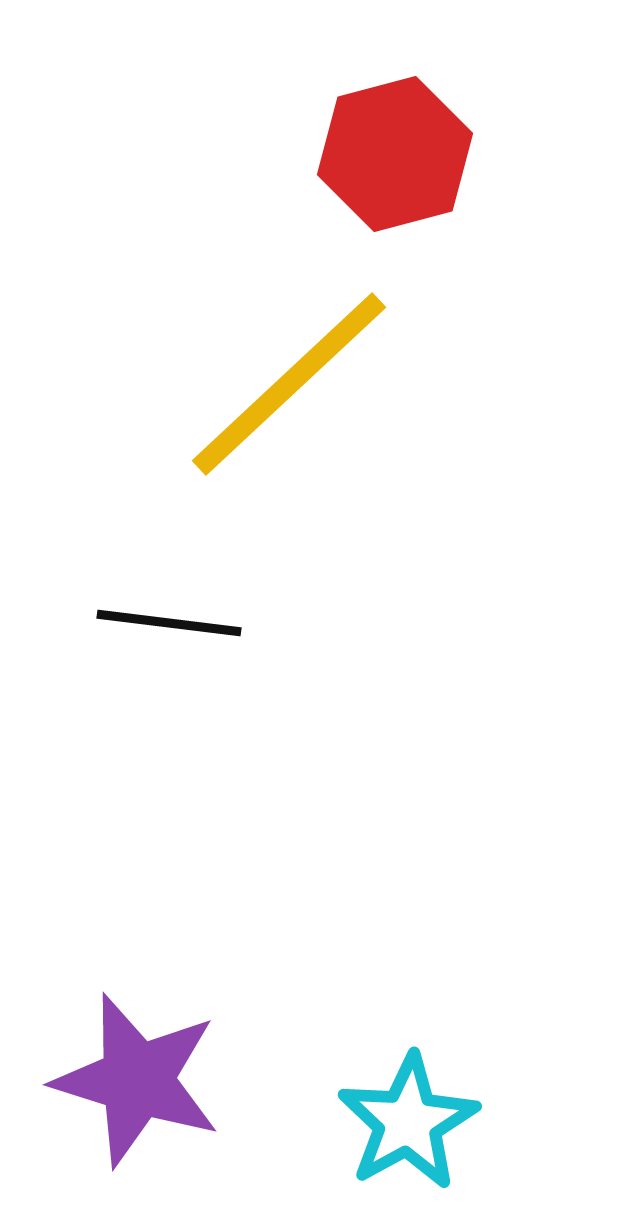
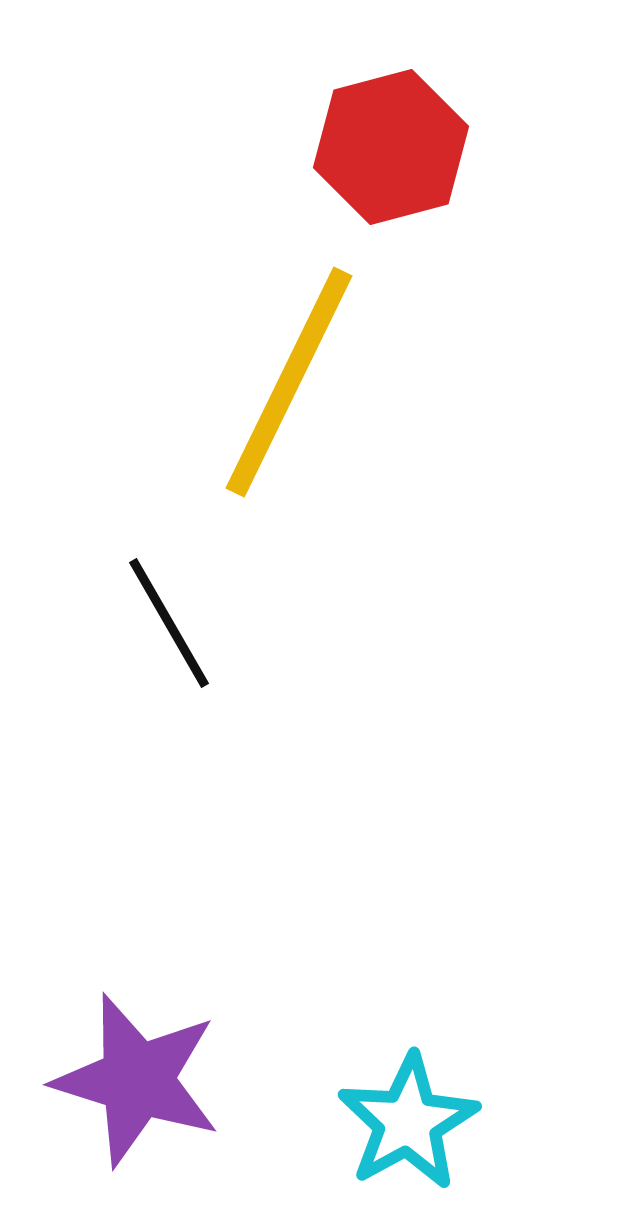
red hexagon: moved 4 px left, 7 px up
yellow line: moved 2 px up; rotated 21 degrees counterclockwise
black line: rotated 53 degrees clockwise
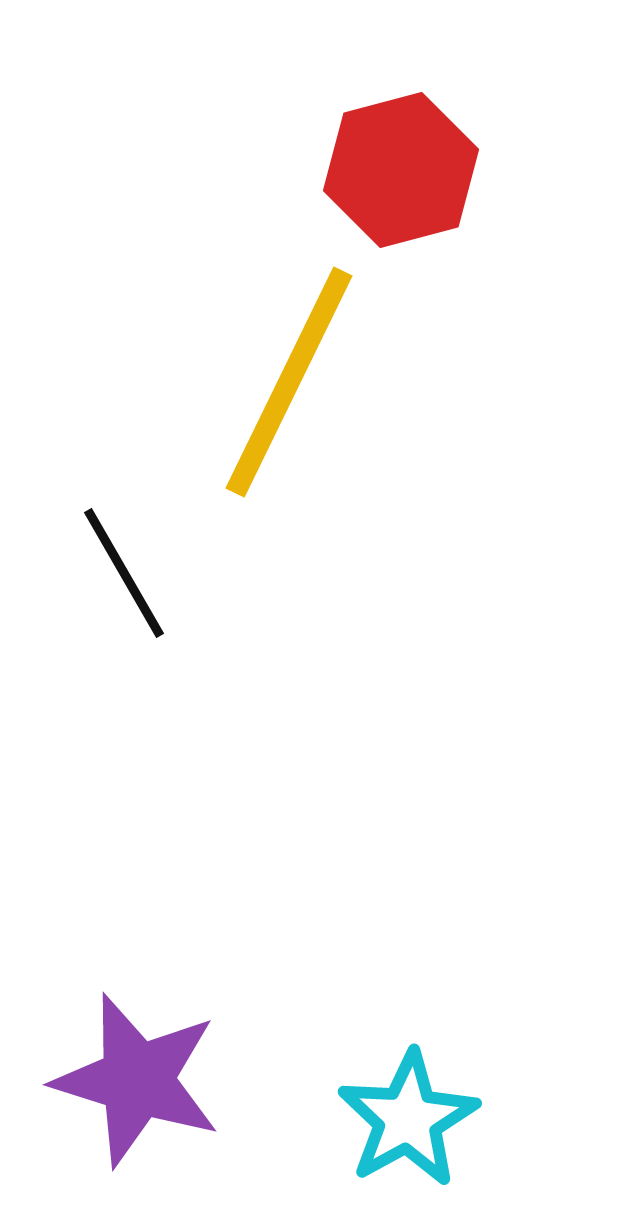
red hexagon: moved 10 px right, 23 px down
black line: moved 45 px left, 50 px up
cyan star: moved 3 px up
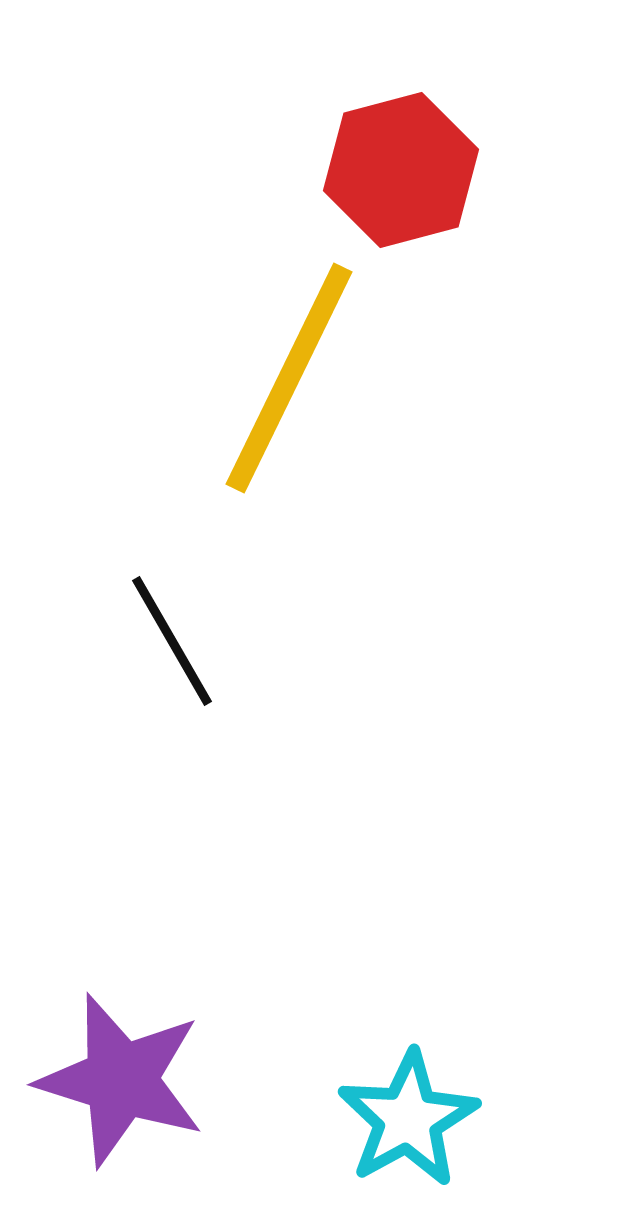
yellow line: moved 4 px up
black line: moved 48 px right, 68 px down
purple star: moved 16 px left
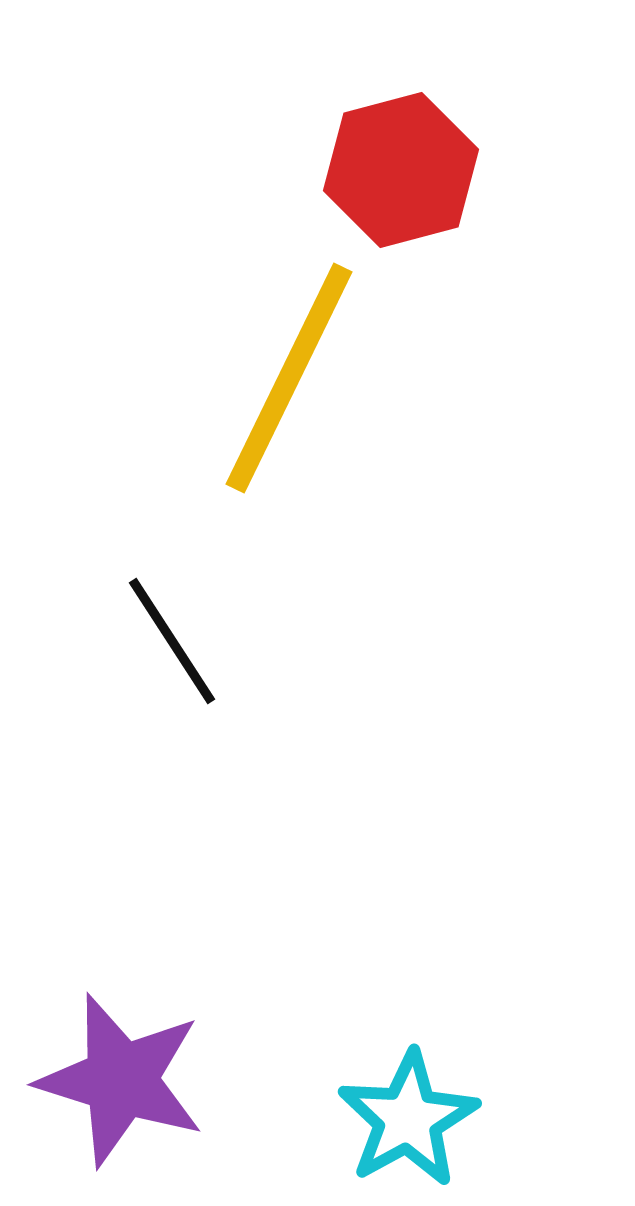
black line: rotated 3 degrees counterclockwise
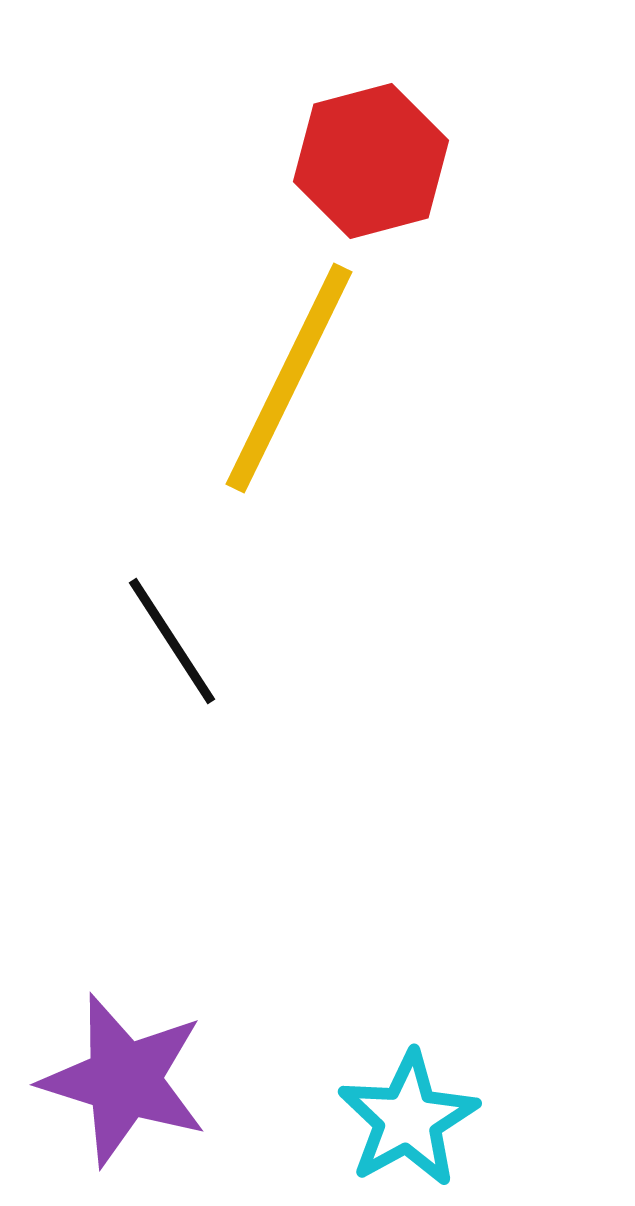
red hexagon: moved 30 px left, 9 px up
purple star: moved 3 px right
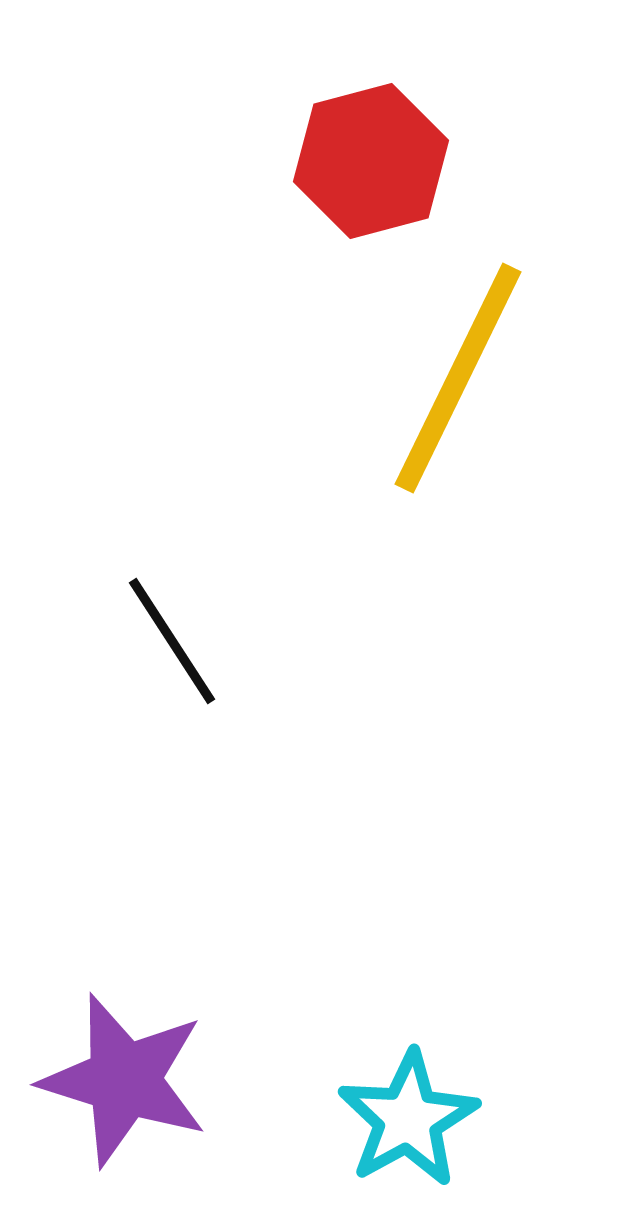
yellow line: moved 169 px right
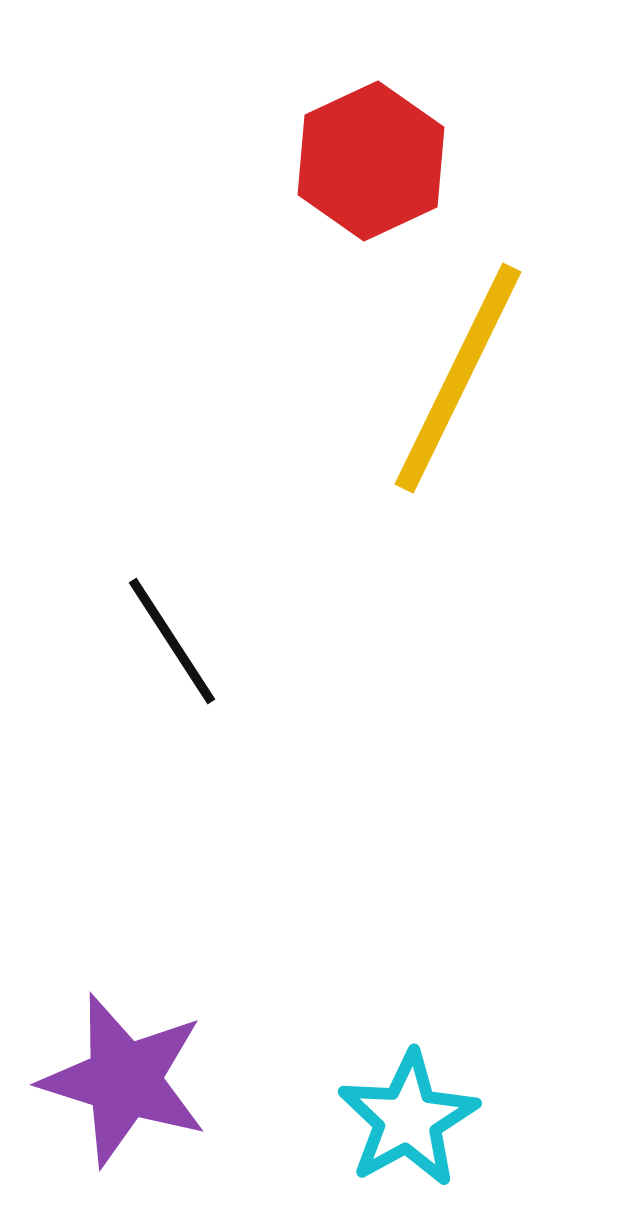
red hexagon: rotated 10 degrees counterclockwise
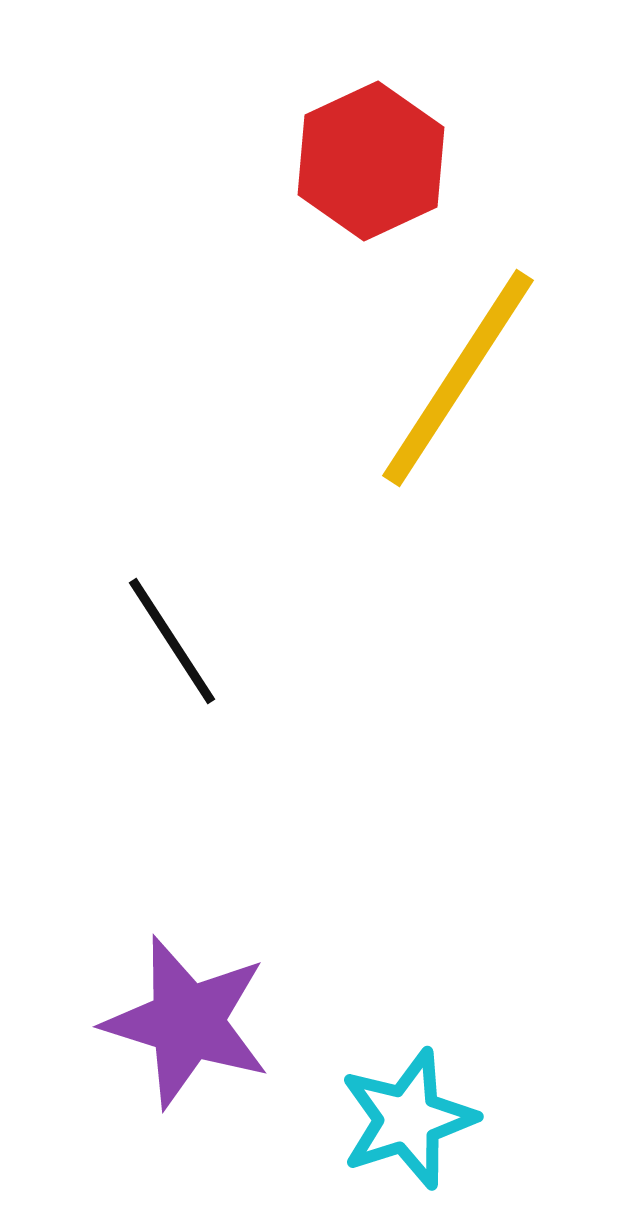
yellow line: rotated 7 degrees clockwise
purple star: moved 63 px right, 58 px up
cyan star: rotated 11 degrees clockwise
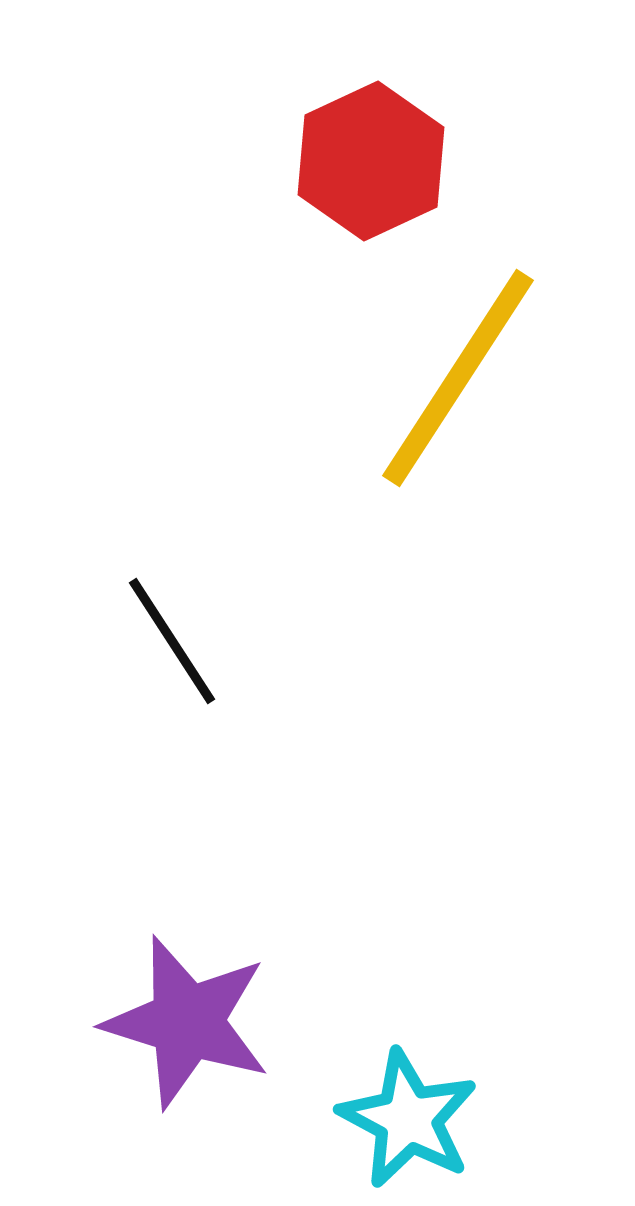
cyan star: rotated 26 degrees counterclockwise
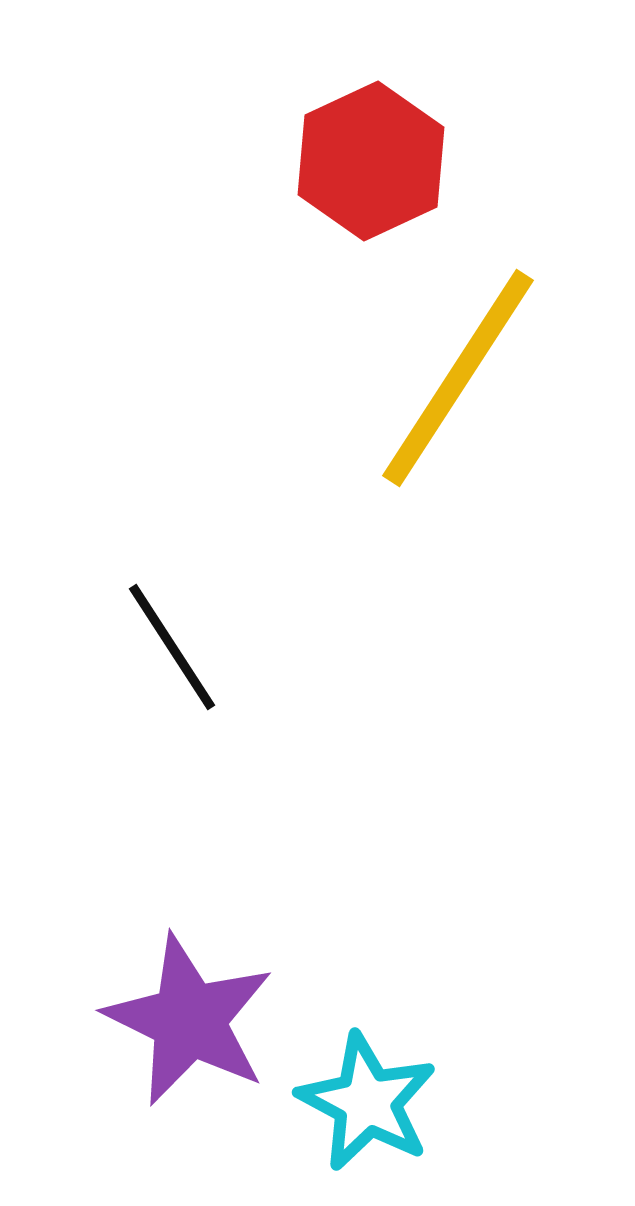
black line: moved 6 px down
purple star: moved 2 px right, 2 px up; rotated 9 degrees clockwise
cyan star: moved 41 px left, 17 px up
